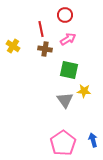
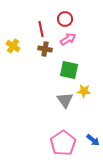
red circle: moved 4 px down
blue arrow: rotated 144 degrees clockwise
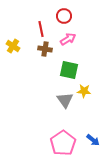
red circle: moved 1 px left, 3 px up
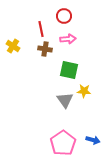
pink arrow: rotated 28 degrees clockwise
blue arrow: rotated 24 degrees counterclockwise
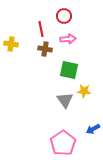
yellow cross: moved 2 px left, 2 px up; rotated 24 degrees counterclockwise
blue arrow: moved 11 px up; rotated 136 degrees clockwise
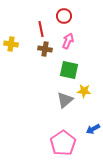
pink arrow: moved 2 px down; rotated 63 degrees counterclockwise
gray triangle: rotated 24 degrees clockwise
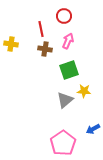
green square: rotated 30 degrees counterclockwise
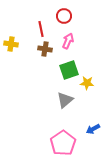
yellow star: moved 3 px right, 8 px up
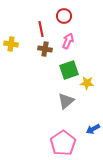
gray triangle: moved 1 px right, 1 px down
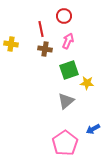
pink pentagon: moved 2 px right
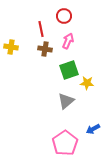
yellow cross: moved 3 px down
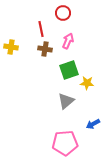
red circle: moved 1 px left, 3 px up
blue arrow: moved 5 px up
pink pentagon: rotated 30 degrees clockwise
